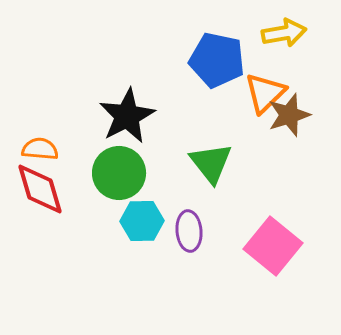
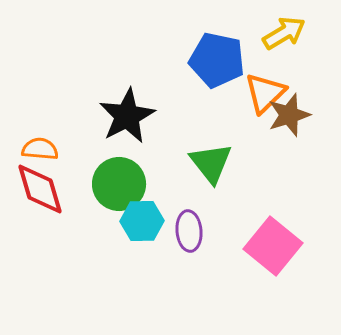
yellow arrow: rotated 21 degrees counterclockwise
green circle: moved 11 px down
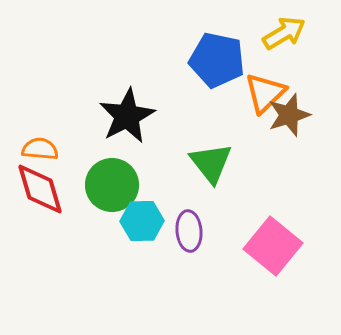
green circle: moved 7 px left, 1 px down
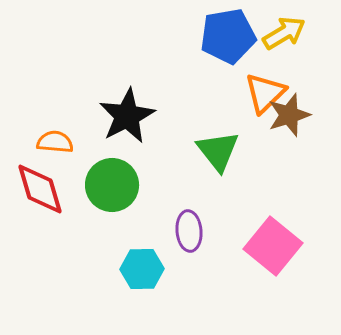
blue pentagon: moved 11 px right, 24 px up; rotated 22 degrees counterclockwise
orange semicircle: moved 15 px right, 7 px up
green triangle: moved 7 px right, 12 px up
cyan hexagon: moved 48 px down
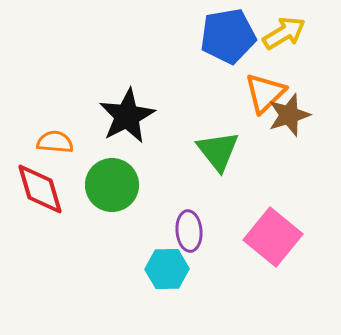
pink square: moved 9 px up
cyan hexagon: moved 25 px right
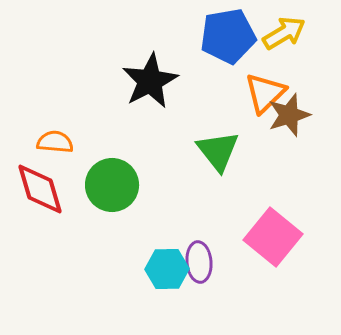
black star: moved 23 px right, 35 px up
purple ellipse: moved 10 px right, 31 px down
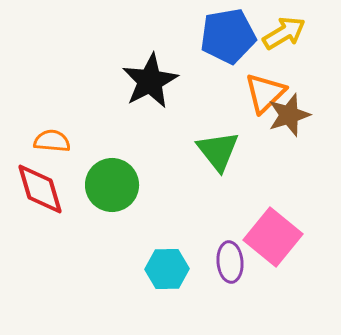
orange semicircle: moved 3 px left, 1 px up
purple ellipse: moved 31 px right
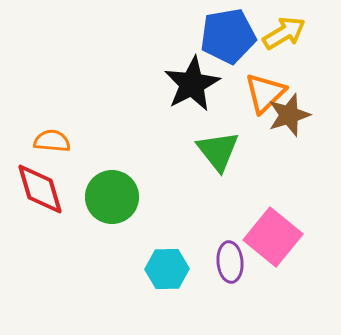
black star: moved 42 px right, 3 px down
green circle: moved 12 px down
